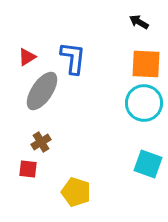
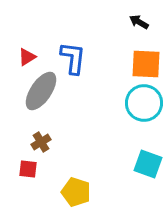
gray ellipse: moved 1 px left
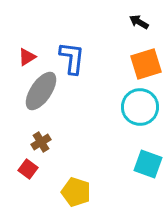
blue L-shape: moved 1 px left
orange square: rotated 20 degrees counterclockwise
cyan circle: moved 4 px left, 4 px down
red square: rotated 30 degrees clockwise
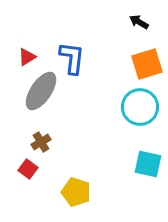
orange square: moved 1 px right
cyan square: rotated 8 degrees counterclockwise
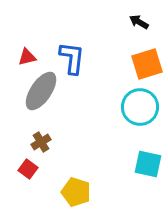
red triangle: rotated 18 degrees clockwise
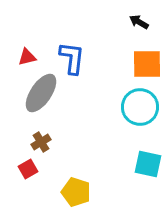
orange square: rotated 16 degrees clockwise
gray ellipse: moved 2 px down
red square: rotated 24 degrees clockwise
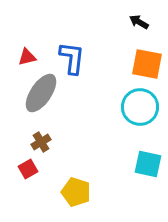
orange square: rotated 12 degrees clockwise
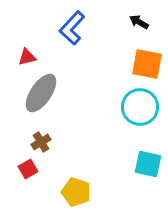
blue L-shape: moved 30 px up; rotated 144 degrees counterclockwise
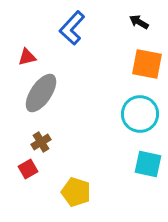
cyan circle: moved 7 px down
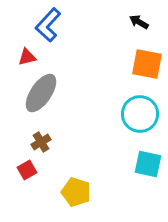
blue L-shape: moved 24 px left, 3 px up
red square: moved 1 px left, 1 px down
